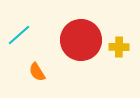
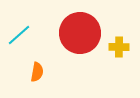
red circle: moved 1 px left, 7 px up
orange semicircle: rotated 138 degrees counterclockwise
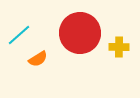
orange semicircle: moved 1 px right, 13 px up; rotated 48 degrees clockwise
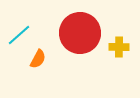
orange semicircle: rotated 30 degrees counterclockwise
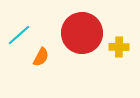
red circle: moved 2 px right
orange semicircle: moved 3 px right, 2 px up
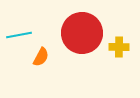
cyan line: rotated 30 degrees clockwise
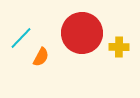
cyan line: moved 2 px right, 3 px down; rotated 35 degrees counterclockwise
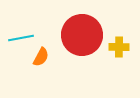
red circle: moved 2 px down
cyan line: rotated 35 degrees clockwise
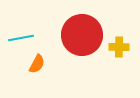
orange semicircle: moved 4 px left, 7 px down
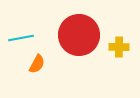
red circle: moved 3 px left
